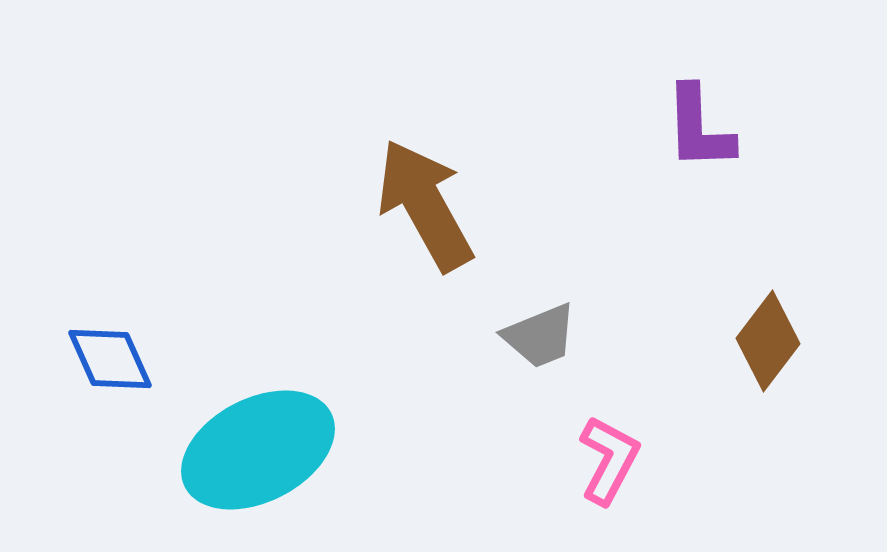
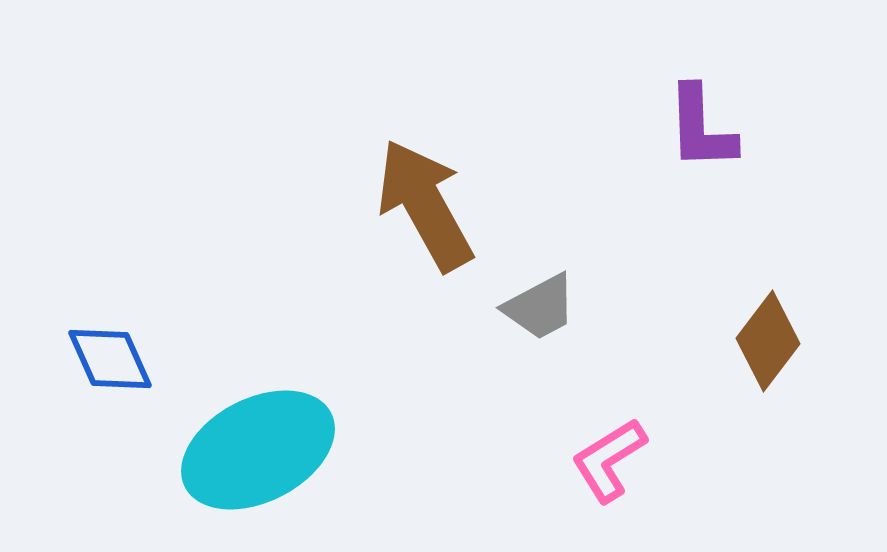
purple L-shape: moved 2 px right
gray trapezoid: moved 29 px up; rotated 6 degrees counterclockwise
pink L-shape: rotated 150 degrees counterclockwise
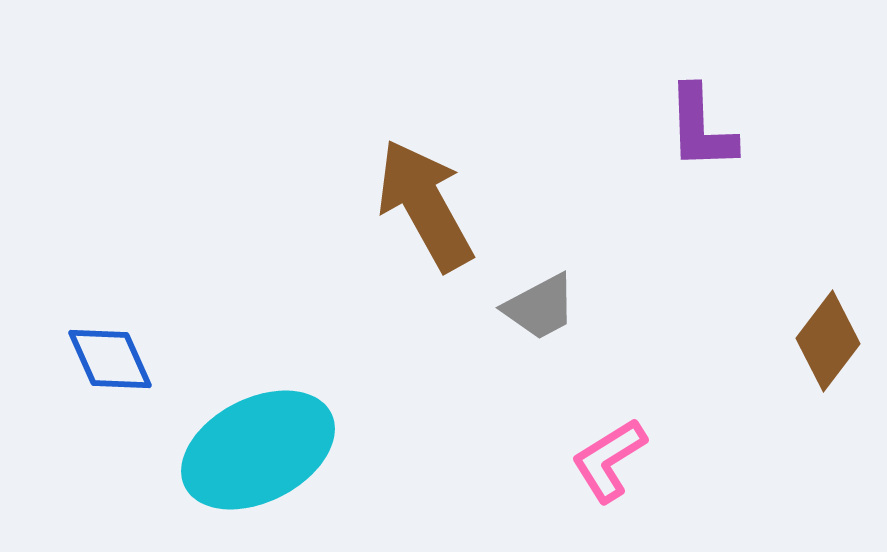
brown diamond: moved 60 px right
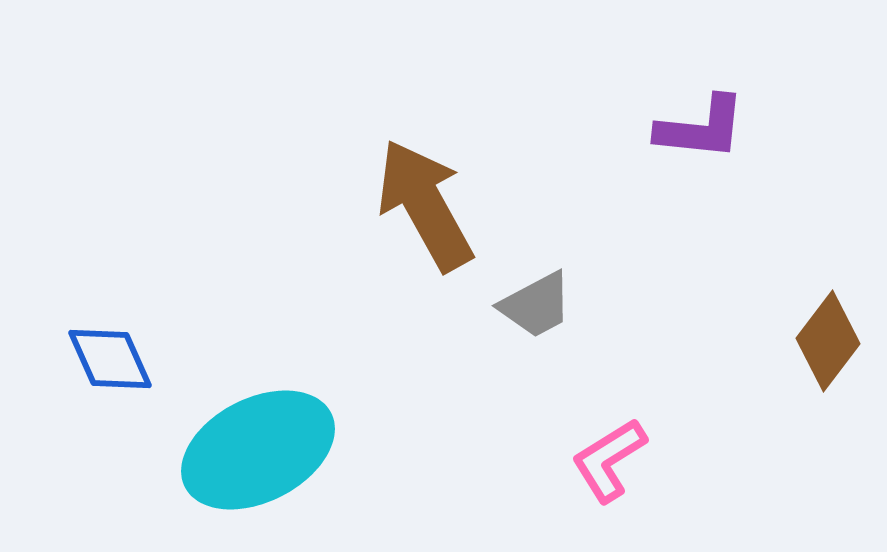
purple L-shape: rotated 82 degrees counterclockwise
gray trapezoid: moved 4 px left, 2 px up
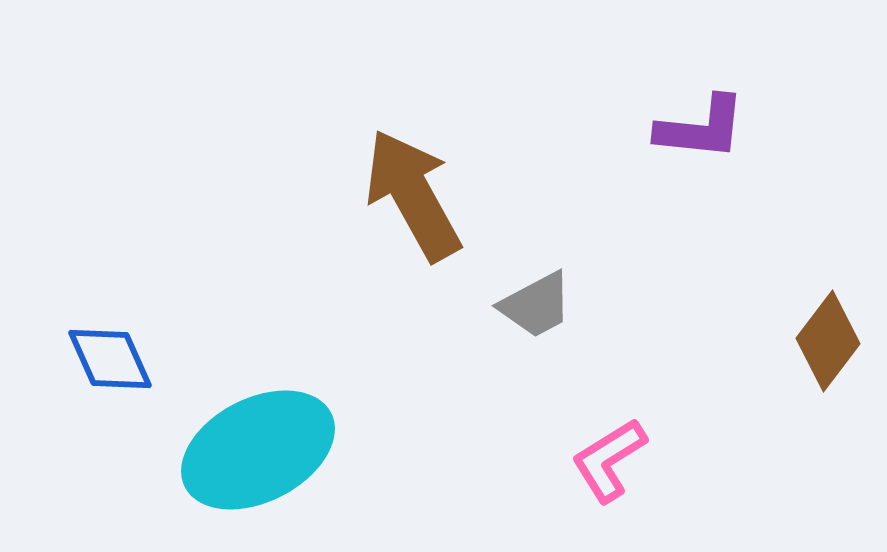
brown arrow: moved 12 px left, 10 px up
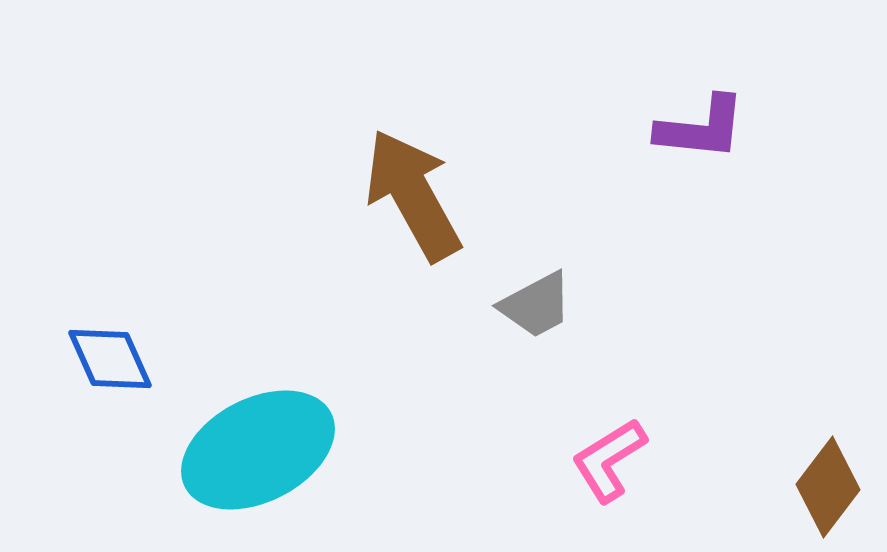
brown diamond: moved 146 px down
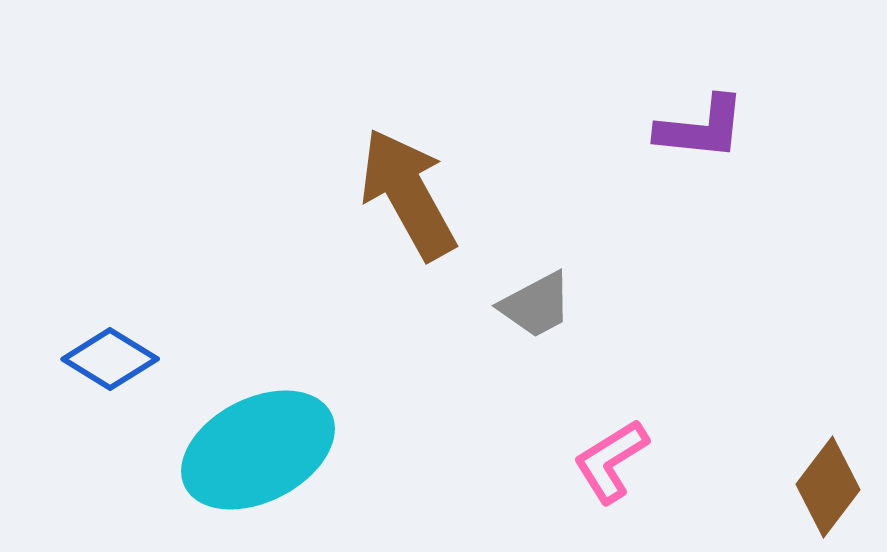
brown arrow: moved 5 px left, 1 px up
blue diamond: rotated 34 degrees counterclockwise
pink L-shape: moved 2 px right, 1 px down
